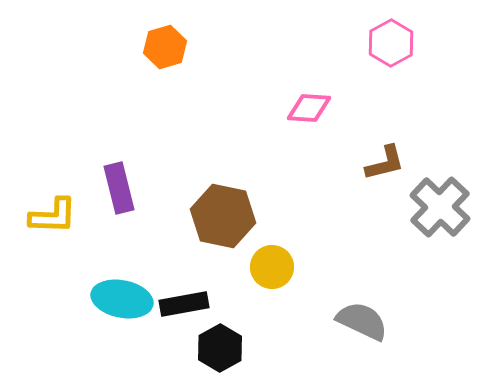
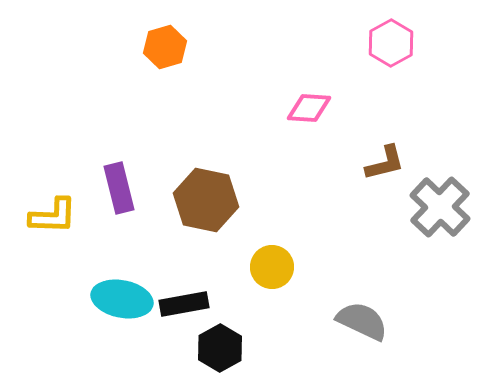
brown hexagon: moved 17 px left, 16 px up
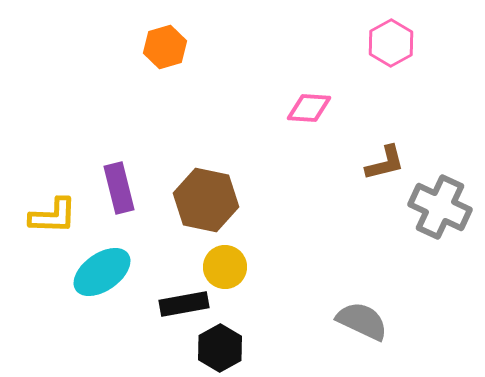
gray cross: rotated 18 degrees counterclockwise
yellow circle: moved 47 px left
cyan ellipse: moved 20 px left, 27 px up; rotated 46 degrees counterclockwise
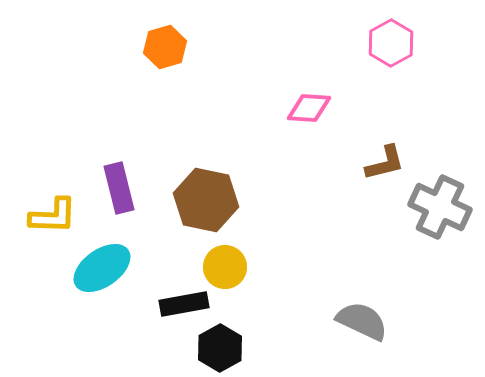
cyan ellipse: moved 4 px up
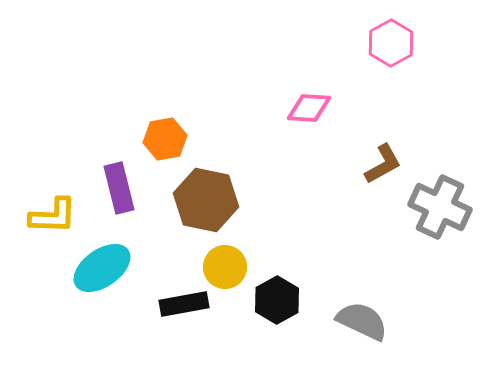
orange hexagon: moved 92 px down; rotated 6 degrees clockwise
brown L-shape: moved 2 px left, 1 px down; rotated 15 degrees counterclockwise
black hexagon: moved 57 px right, 48 px up
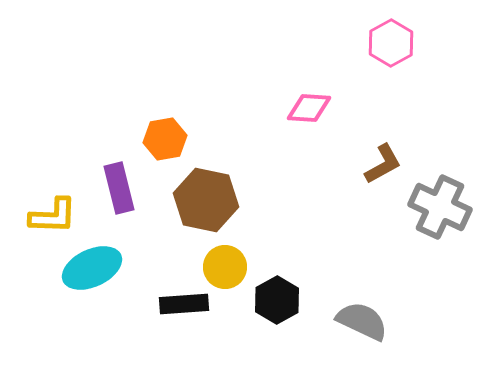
cyan ellipse: moved 10 px left; rotated 10 degrees clockwise
black rectangle: rotated 6 degrees clockwise
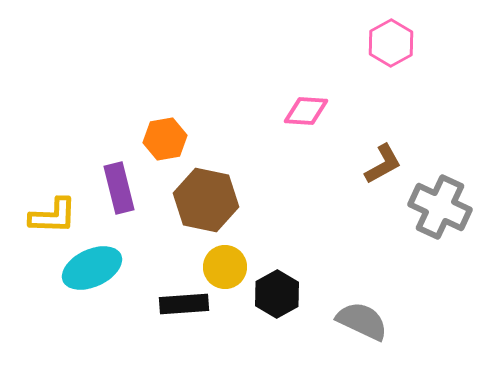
pink diamond: moved 3 px left, 3 px down
black hexagon: moved 6 px up
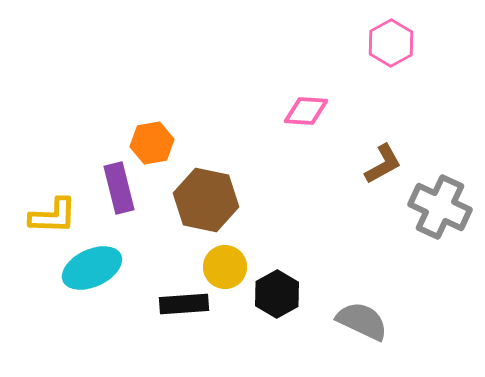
orange hexagon: moved 13 px left, 4 px down
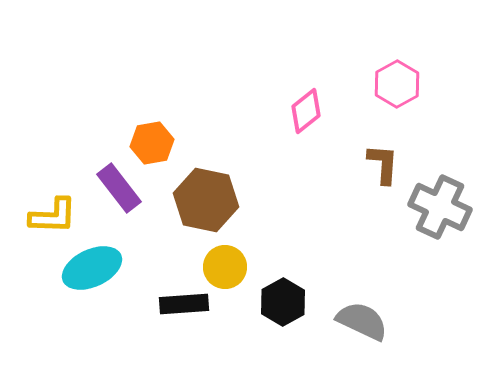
pink hexagon: moved 6 px right, 41 px down
pink diamond: rotated 42 degrees counterclockwise
brown L-shape: rotated 57 degrees counterclockwise
purple rectangle: rotated 24 degrees counterclockwise
black hexagon: moved 6 px right, 8 px down
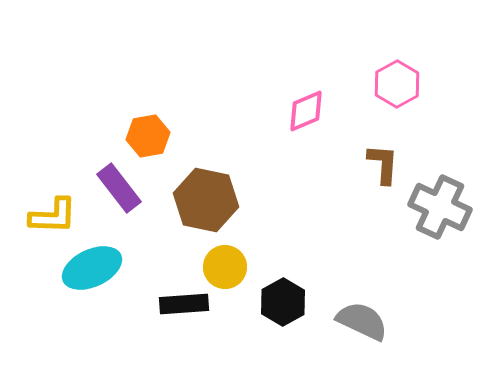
pink diamond: rotated 15 degrees clockwise
orange hexagon: moved 4 px left, 7 px up
